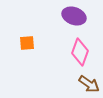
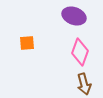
brown arrow: moved 5 px left; rotated 40 degrees clockwise
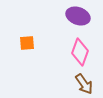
purple ellipse: moved 4 px right
brown arrow: rotated 20 degrees counterclockwise
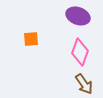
orange square: moved 4 px right, 4 px up
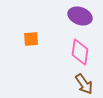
purple ellipse: moved 2 px right
pink diamond: rotated 12 degrees counterclockwise
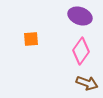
pink diamond: moved 1 px right, 1 px up; rotated 28 degrees clockwise
brown arrow: moved 3 px right, 1 px up; rotated 35 degrees counterclockwise
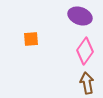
pink diamond: moved 4 px right
brown arrow: rotated 120 degrees counterclockwise
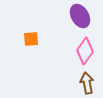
purple ellipse: rotated 40 degrees clockwise
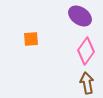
purple ellipse: rotated 25 degrees counterclockwise
pink diamond: moved 1 px right
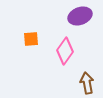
purple ellipse: rotated 55 degrees counterclockwise
pink diamond: moved 21 px left
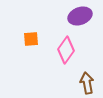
pink diamond: moved 1 px right, 1 px up
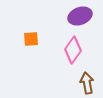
pink diamond: moved 7 px right
